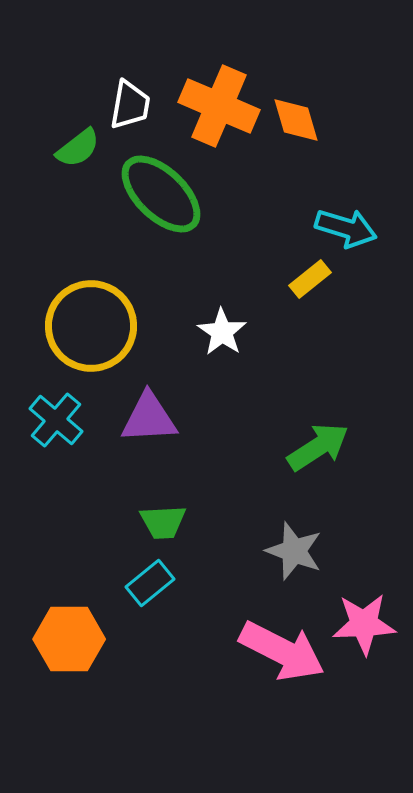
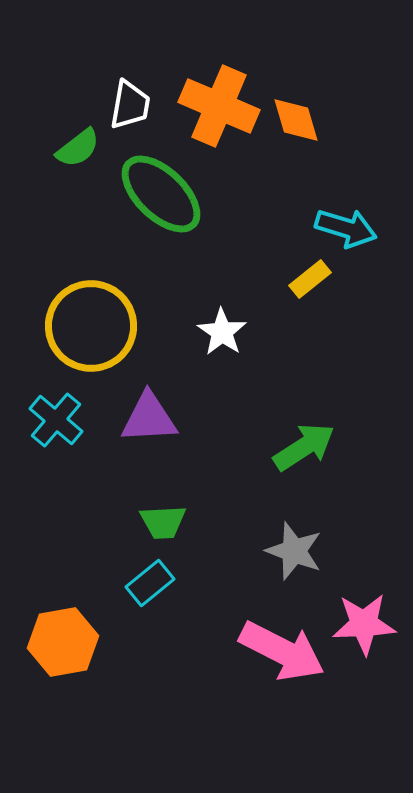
green arrow: moved 14 px left
orange hexagon: moved 6 px left, 3 px down; rotated 10 degrees counterclockwise
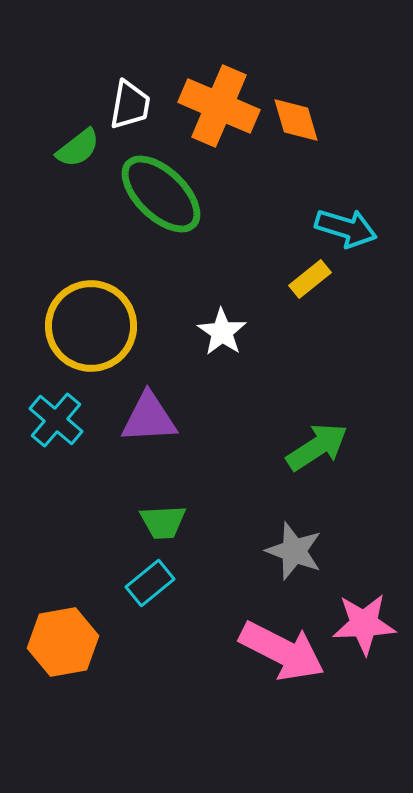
green arrow: moved 13 px right
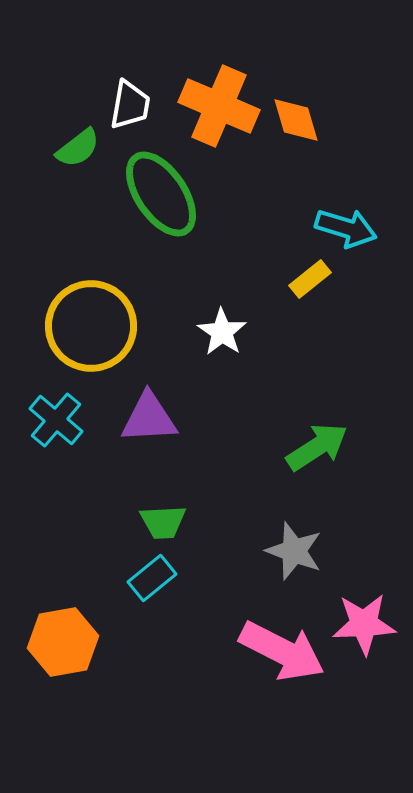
green ellipse: rotated 12 degrees clockwise
cyan rectangle: moved 2 px right, 5 px up
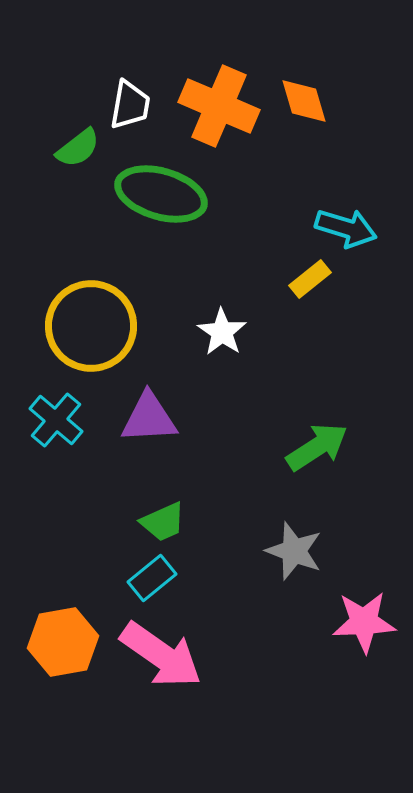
orange diamond: moved 8 px right, 19 px up
green ellipse: rotated 40 degrees counterclockwise
green trapezoid: rotated 21 degrees counterclockwise
pink star: moved 2 px up
pink arrow: moved 121 px left, 4 px down; rotated 8 degrees clockwise
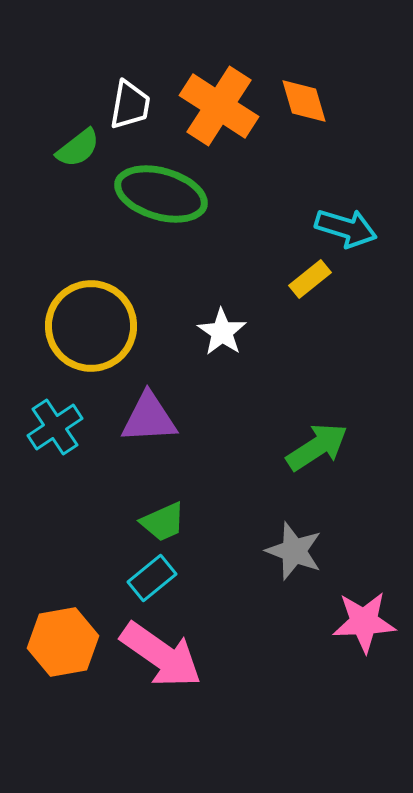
orange cross: rotated 10 degrees clockwise
cyan cross: moved 1 px left, 7 px down; rotated 16 degrees clockwise
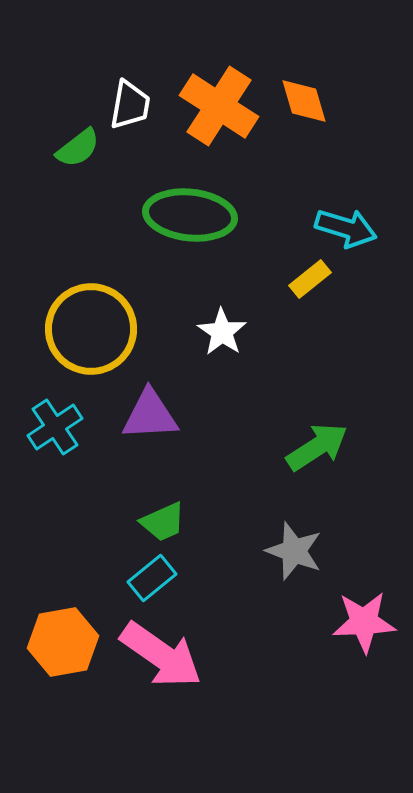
green ellipse: moved 29 px right, 21 px down; rotated 10 degrees counterclockwise
yellow circle: moved 3 px down
purple triangle: moved 1 px right, 3 px up
